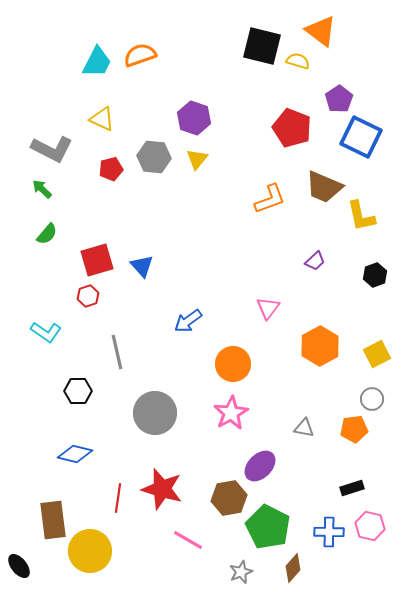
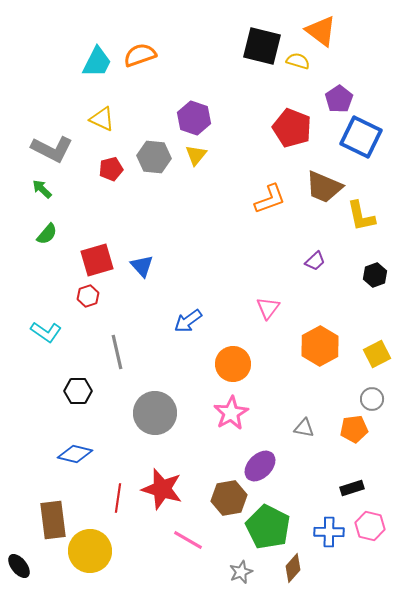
yellow triangle at (197, 159): moved 1 px left, 4 px up
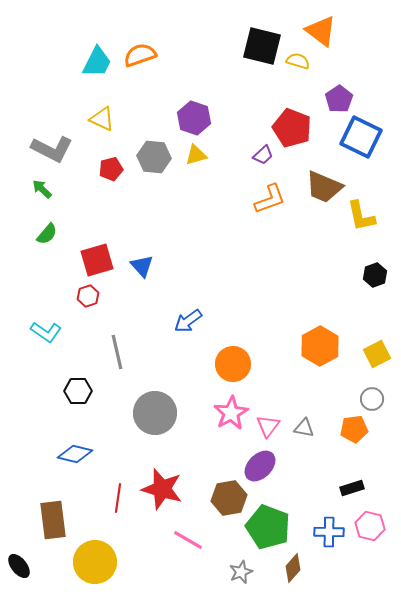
yellow triangle at (196, 155): rotated 35 degrees clockwise
purple trapezoid at (315, 261): moved 52 px left, 106 px up
pink triangle at (268, 308): moved 118 px down
green pentagon at (268, 527): rotated 6 degrees counterclockwise
yellow circle at (90, 551): moved 5 px right, 11 px down
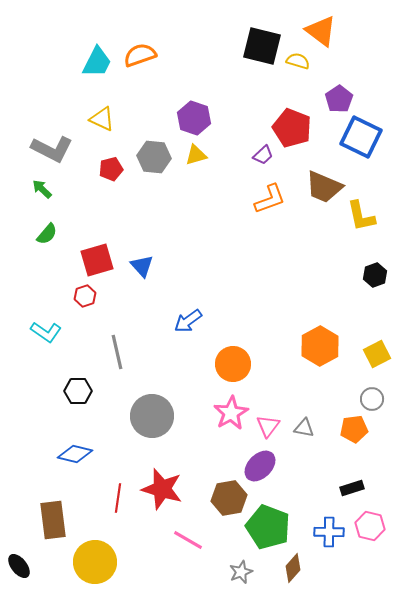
red hexagon at (88, 296): moved 3 px left
gray circle at (155, 413): moved 3 px left, 3 px down
